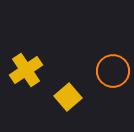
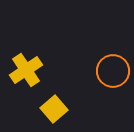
yellow square: moved 14 px left, 12 px down
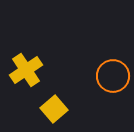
orange circle: moved 5 px down
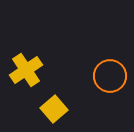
orange circle: moved 3 px left
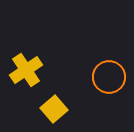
orange circle: moved 1 px left, 1 px down
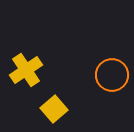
orange circle: moved 3 px right, 2 px up
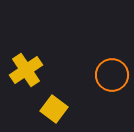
yellow square: rotated 12 degrees counterclockwise
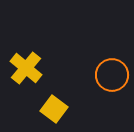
yellow cross: moved 2 px up; rotated 16 degrees counterclockwise
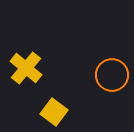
yellow square: moved 3 px down
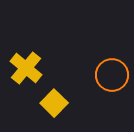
yellow square: moved 9 px up; rotated 8 degrees clockwise
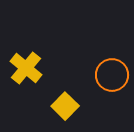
yellow square: moved 11 px right, 3 px down
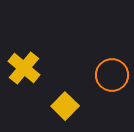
yellow cross: moved 2 px left
